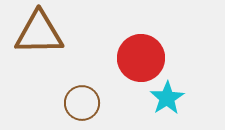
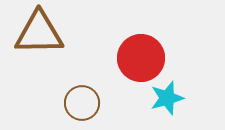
cyan star: rotated 16 degrees clockwise
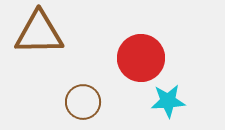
cyan star: moved 1 px right, 3 px down; rotated 12 degrees clockwise
brown circle: moved 1 px right, 1 px up
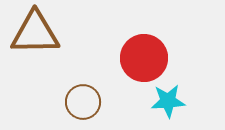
brown triangle: moved 4 px left
red circle: moved 3 px right
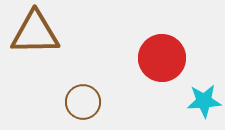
red circle: moved 18 px right
cyan star: moved 36 px right
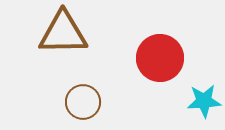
brown triangle: moved 28 px right
red circle: moved 2 px left
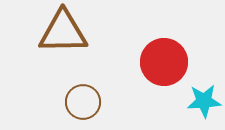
brown triangle: moved 1 px up
red circle: moved 4 px right, 4 px down
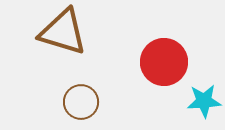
brown triangle: rotated 18 degrees clockwise
brown circle: moved 2 px left
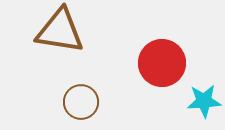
brown triangle: moved 3 px left, 1 px up; rotated 8 degrees counterclockwise
red circle: moved 2 px left, 1 px down
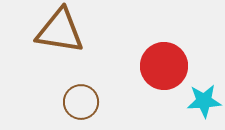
red circle: moved 2 px right, 3 px down
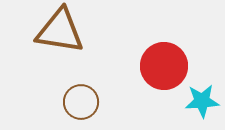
cyan star: moved 2 px left
